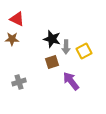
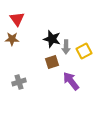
red triangle: rotated 28 degrees clockwise
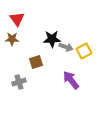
black star: rotated 18 degrees counterclockwise
gray arrow: rotated 72 degrees counterclockwise
brown square: moved 16 px left
purple arrow: moved 1 px up
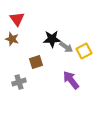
brown star: rotated 16 degrees clockwise
gray arrow: rotated 16 degrees clockwise
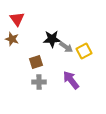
gray cross: moved 20 px right; rotated 16 degrees clockwise
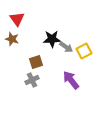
gray cross: moved 7 px left, 2 px up; rotated 24 degrees counterclockwise
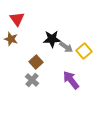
brown star: moved 1 px left
yellow square: rotated 14 degrees counterclockwise
brown square: rotated 24 degrees counterclockwise
gray cross: rotated 24 degrees counterclockwise
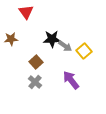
red triangle: moved 9 px right, 7 px up
brown star: rotated 24 degrees counterclockwise
gray arrow: moved 1 px left, 1 px up
gray cross: moved 3 px right, 2 px down
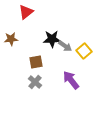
red triangle: rotated 28 degrees clockwise
brown square: rotated 32 degrees clockwise
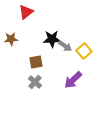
purple arrow: moved 2 px right; rotated 96 degrees counterclockwise
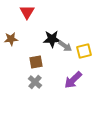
red triangle: moved 1 px right; rotated 21 degrees counterclockwise
yellow square: rotated 28 degrees clockwise
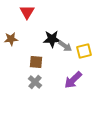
brown square: rotated 16 degrees clockwise
